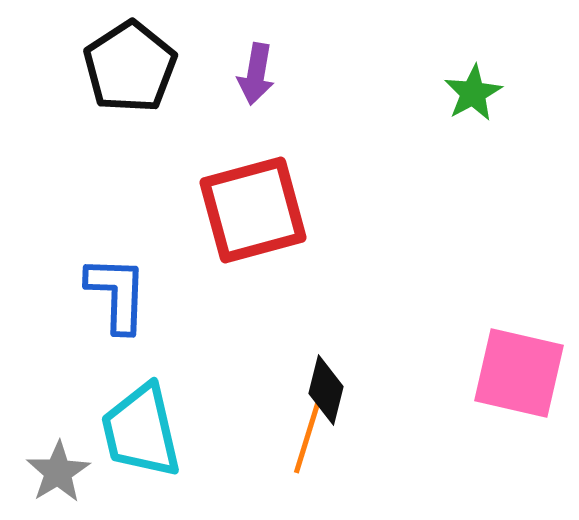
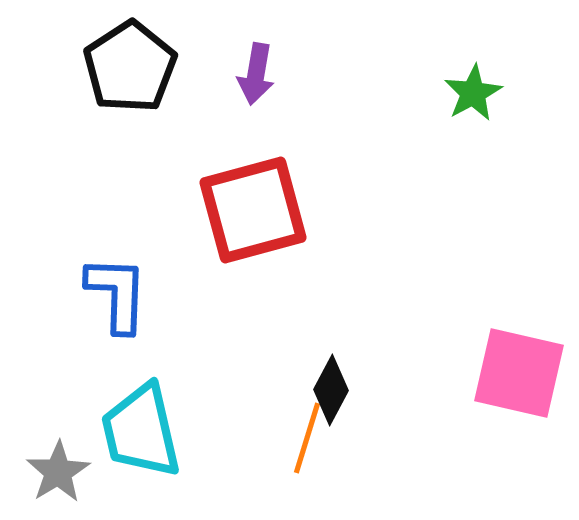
black diamond: moved 5 px right; rotated 14 degrees clockwise
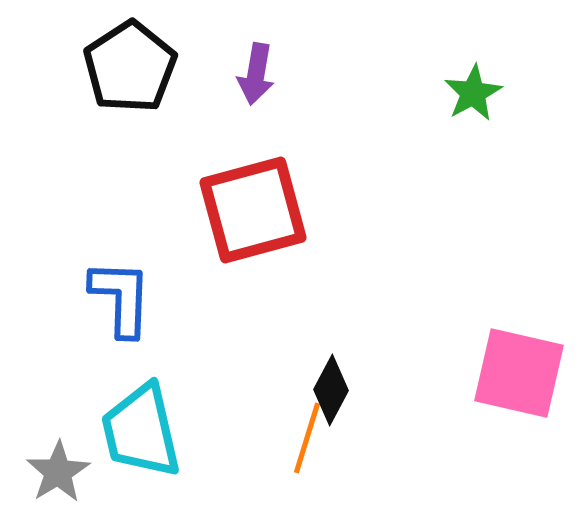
blue L-shape: moved 4 px right, 4 px down
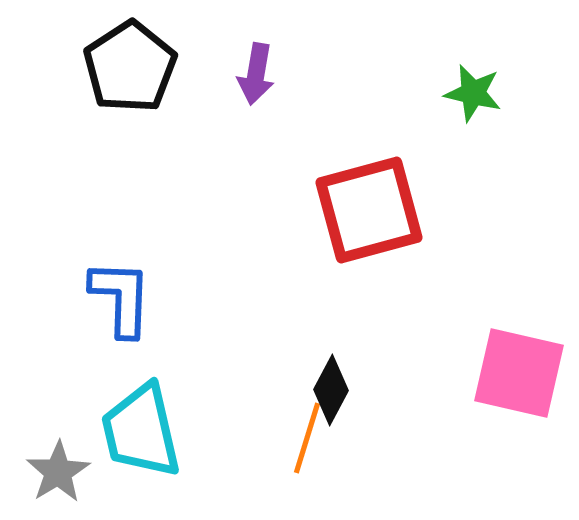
green star: rotated 30 degrees counterclockwise
red square: moved 116 px right
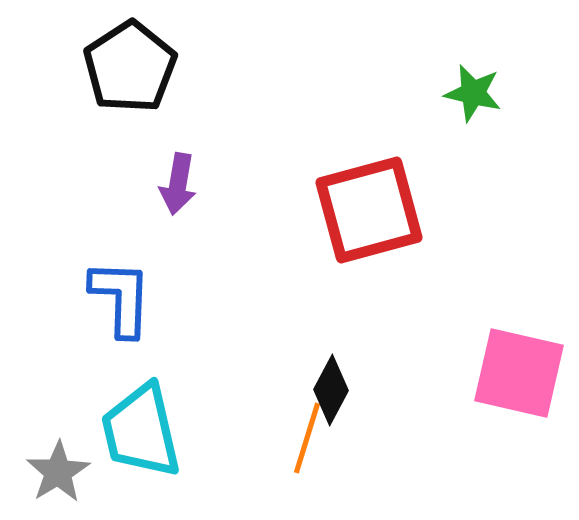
purple arrow: moved 78 px left, 110 px down
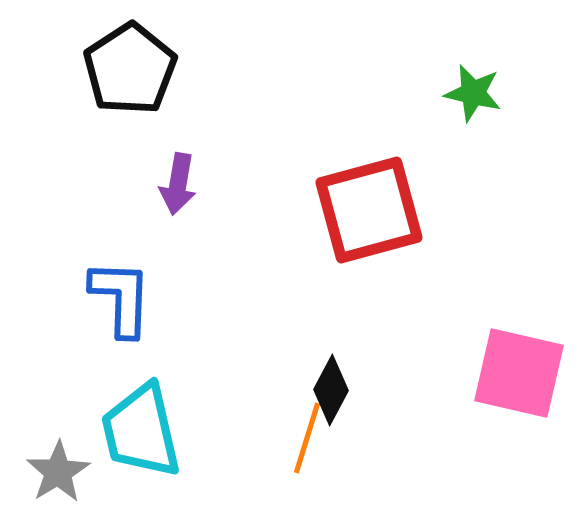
black pentagon: moved 2 px down
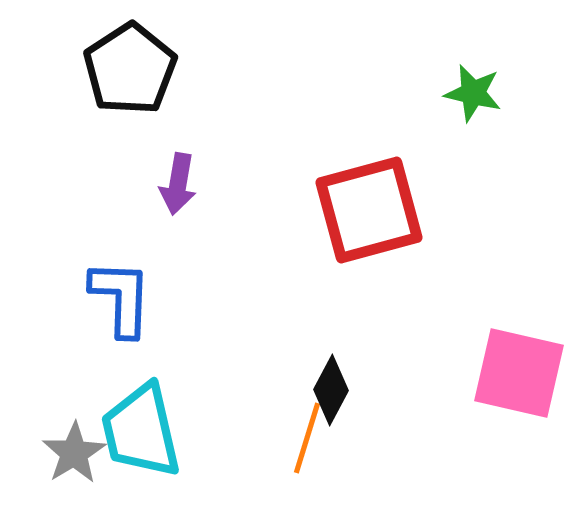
gray star: moved 16 px right, 19 px up
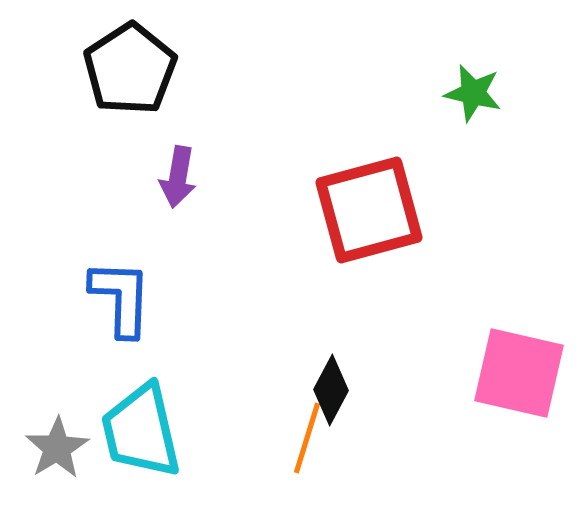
purple arrow: moved 7 px up
gray star: moved 17 px left, 5 px up
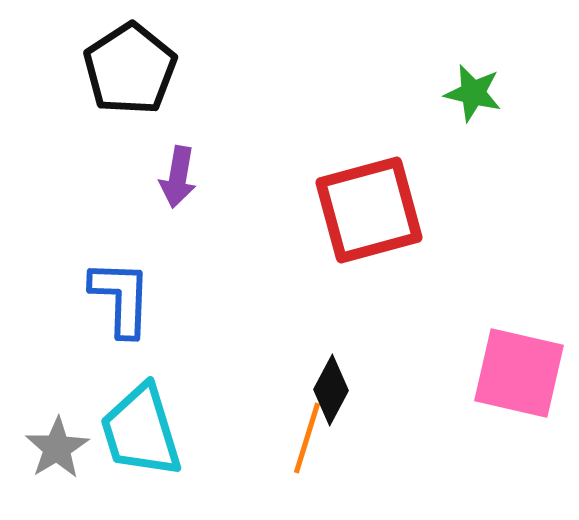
cyan trapezoid: rotated 4 degrees counterclockwise
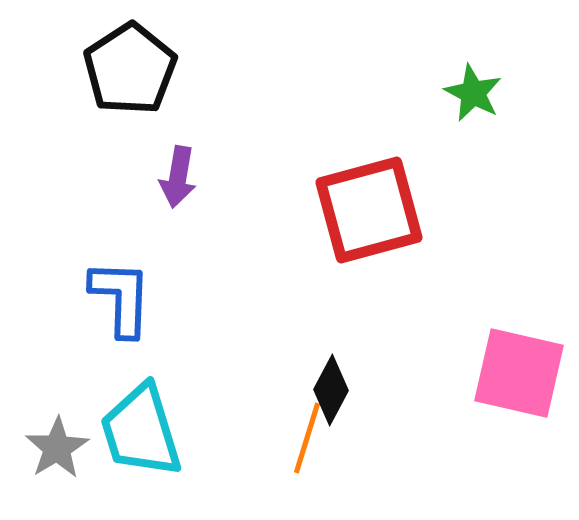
green star: rotated 14 degrees clockwise
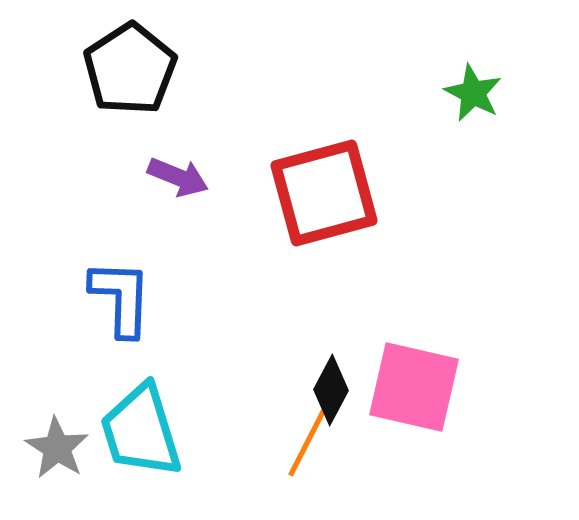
purple arrow: rotated 78 degrees counterclockwise
red square: moved 45 px left, 17 px up
pink square: moved 105 px left, 14 px down
orange line: moved 5 px down; rotated 10 degrees clockwise
gray star: rotated 8 degrees counterclockwise
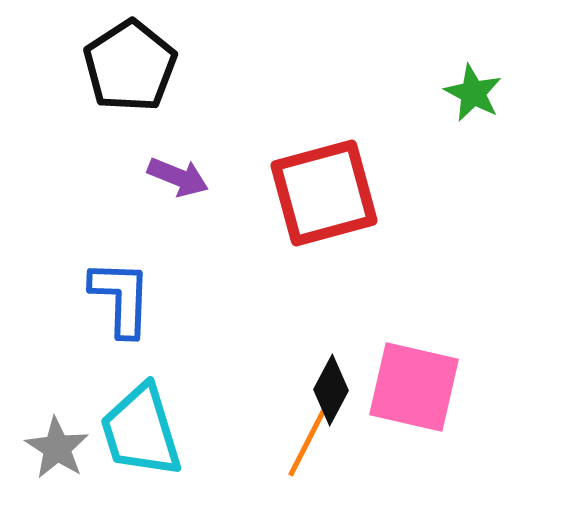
black pentagon: moved 3 px up
